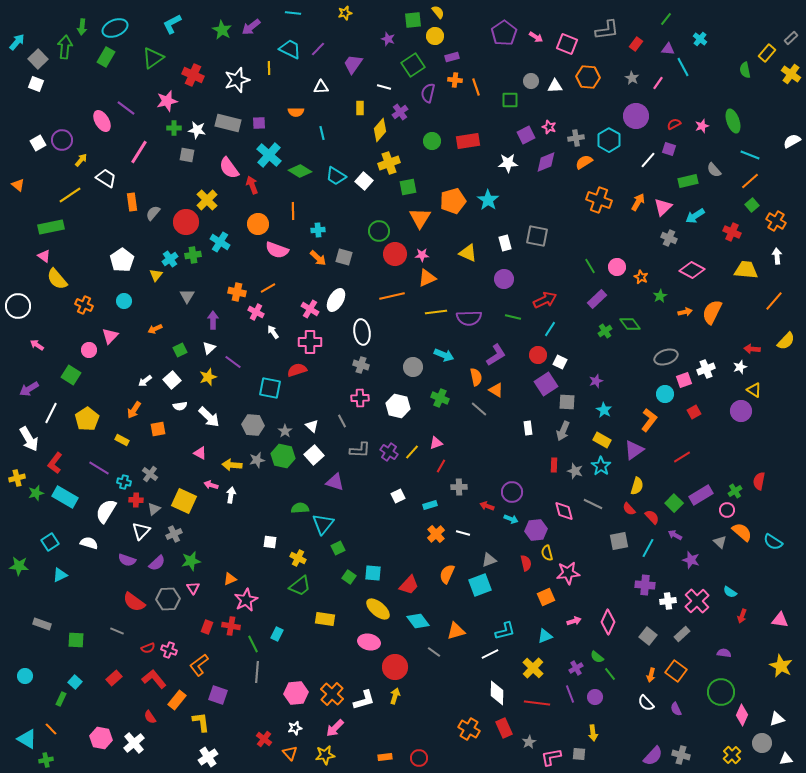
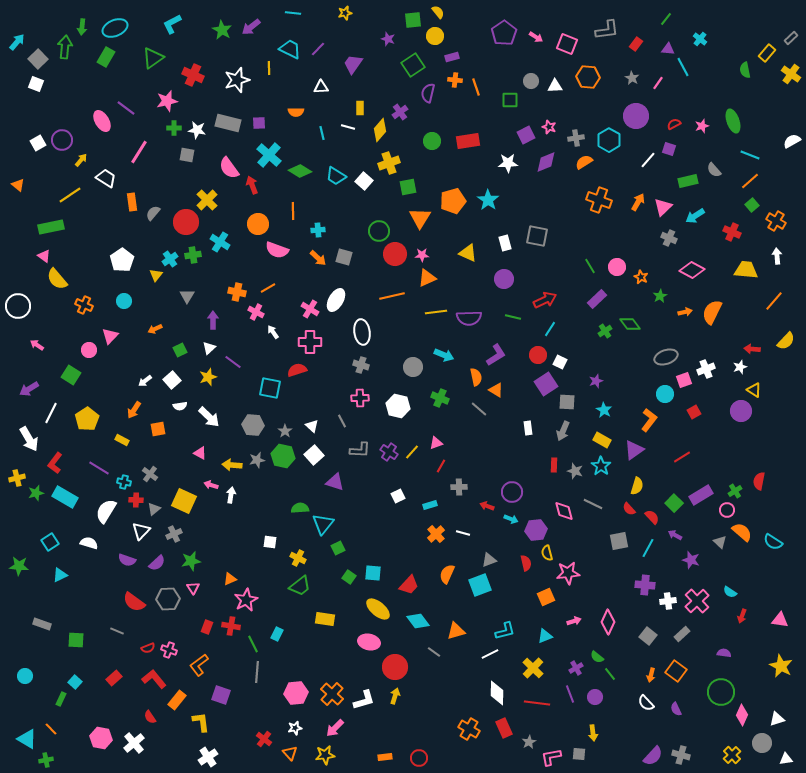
white line at (384, 87): moved 36 px left, 40 px down
purple square at (218, 695): moved 3 px right
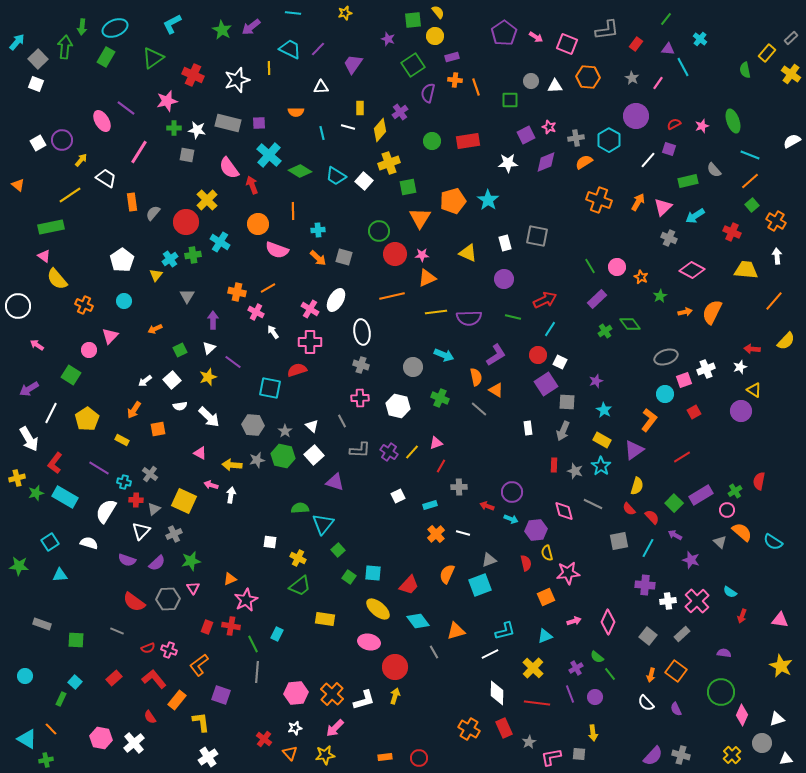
green square at (338, 548): moved 2 px down; rotated 16 degrees counterclockwise
cyan triangle at (60, 575): rotated 21 degrees clockwise
gray line at (434, 652): rotated 24 degrees clockwise
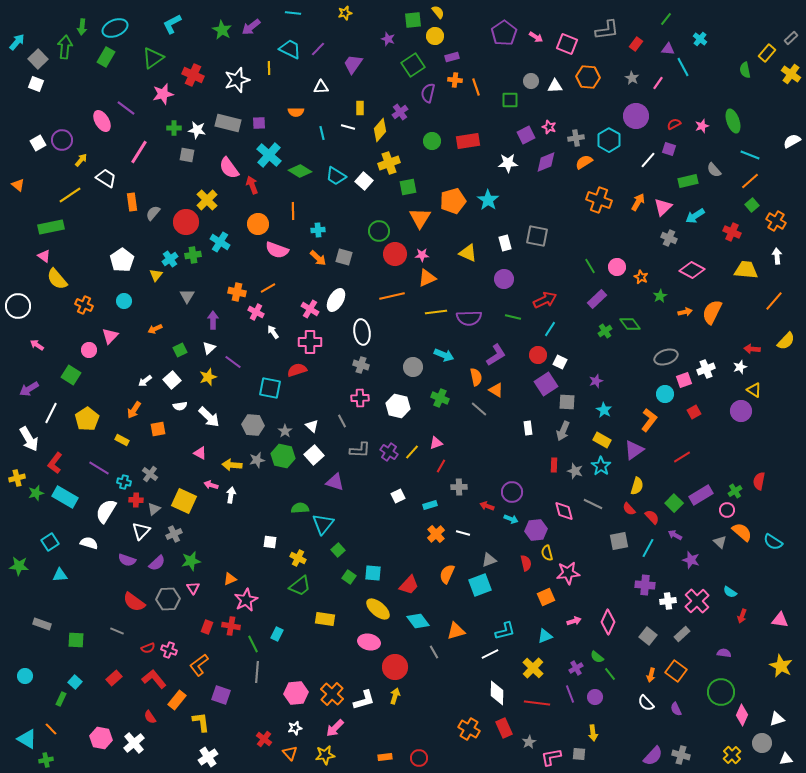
pink star at (167, 101): moved 4 px left, 7 px up
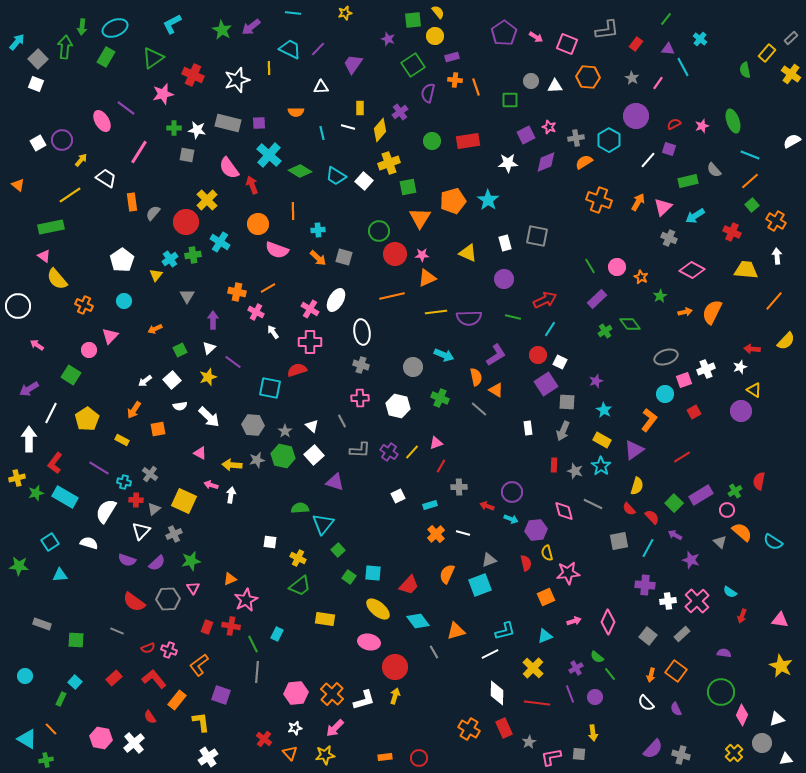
white arrow at (29, 439): rotated 150 degrees counterclockwise
yellow cross at (732, 755): moved 2 px right, 2 px up
purple semicircle at (653, 756): moved 7 px up
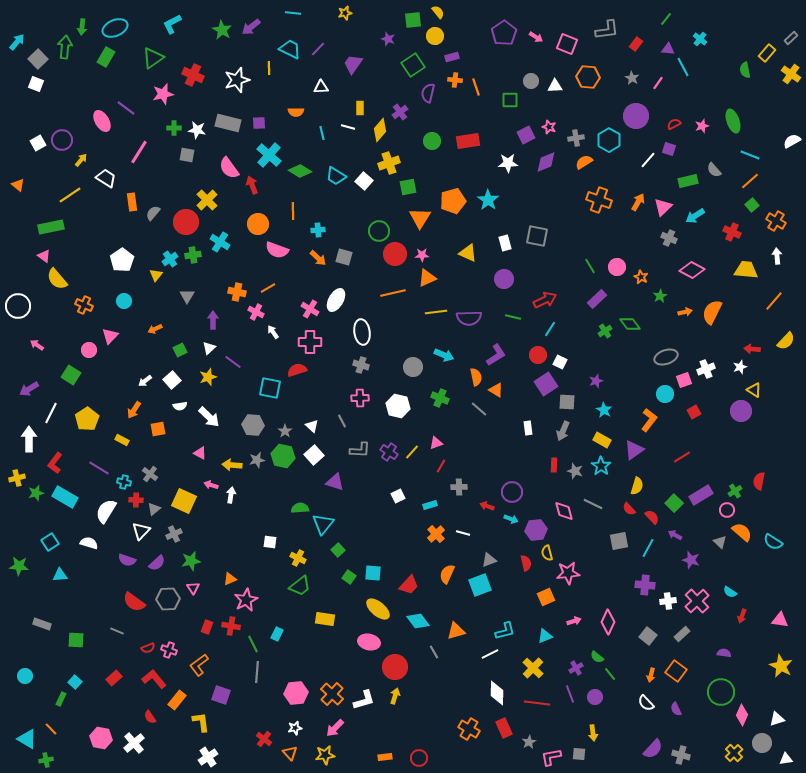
orange line at (392, 296): moved 1 px right, 3 px up
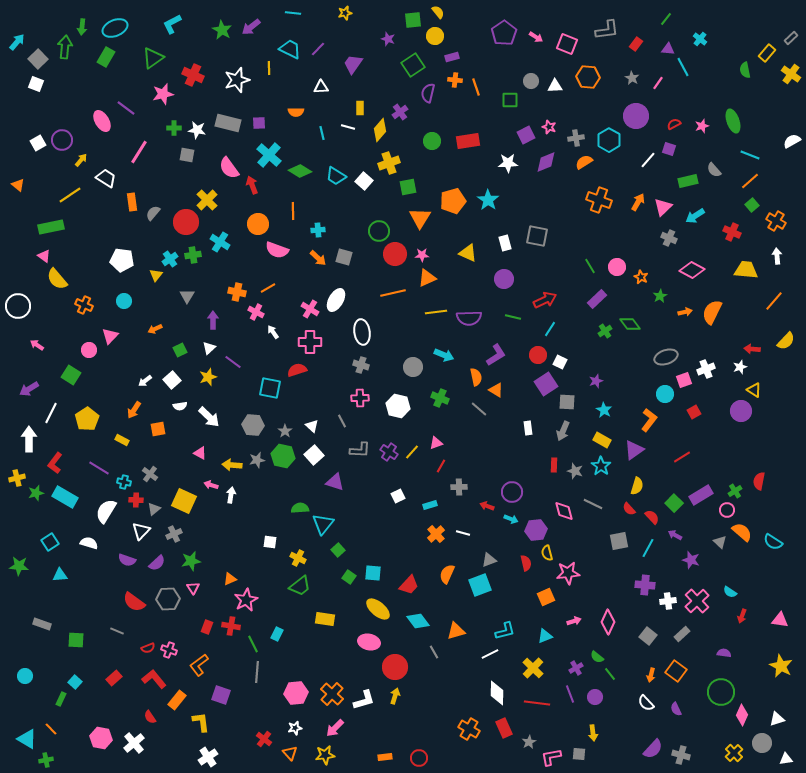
white pentagon at (122, 260): rotated 30 degrees counterclockwise
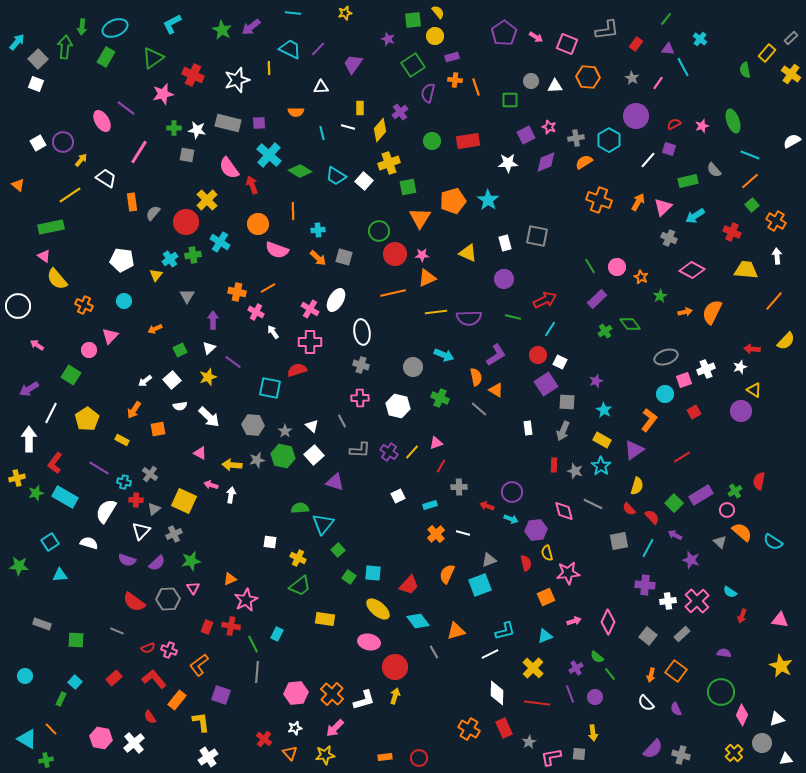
purple circle at (62, 140): moved 1 px right, 2 px down
